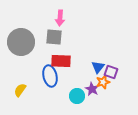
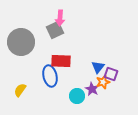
gray square: moved 1 px right, 7 px up; rotated 30 degrees counterclockwise
purple square: moved 2 px down
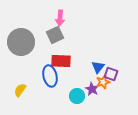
gray square: moved 5 px down
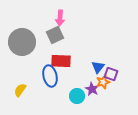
gray circle: moved 1 px right
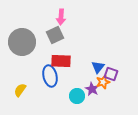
pink arrow: moved 1 px right, 1 px up
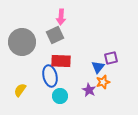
purple square: moved 16 px up; rotated 32 degrees counterclockwise
purple star: moved 3 px left, 1 px down
cyan circle: moved 17 px left
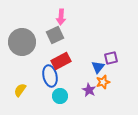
red rectangle: rotated 30 degrees counterclockwise
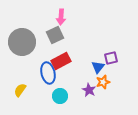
blue ellipse: moved 2 px left, 3 px up
